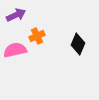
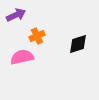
black diamond: rotated 50 degrees clockwise
pink semicircle: moved 7 px right, 7 px down
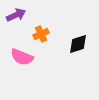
orange cross: moved 4 px right, 2 px up
pink semicircle: rotated 145 degrees counterclockwise
